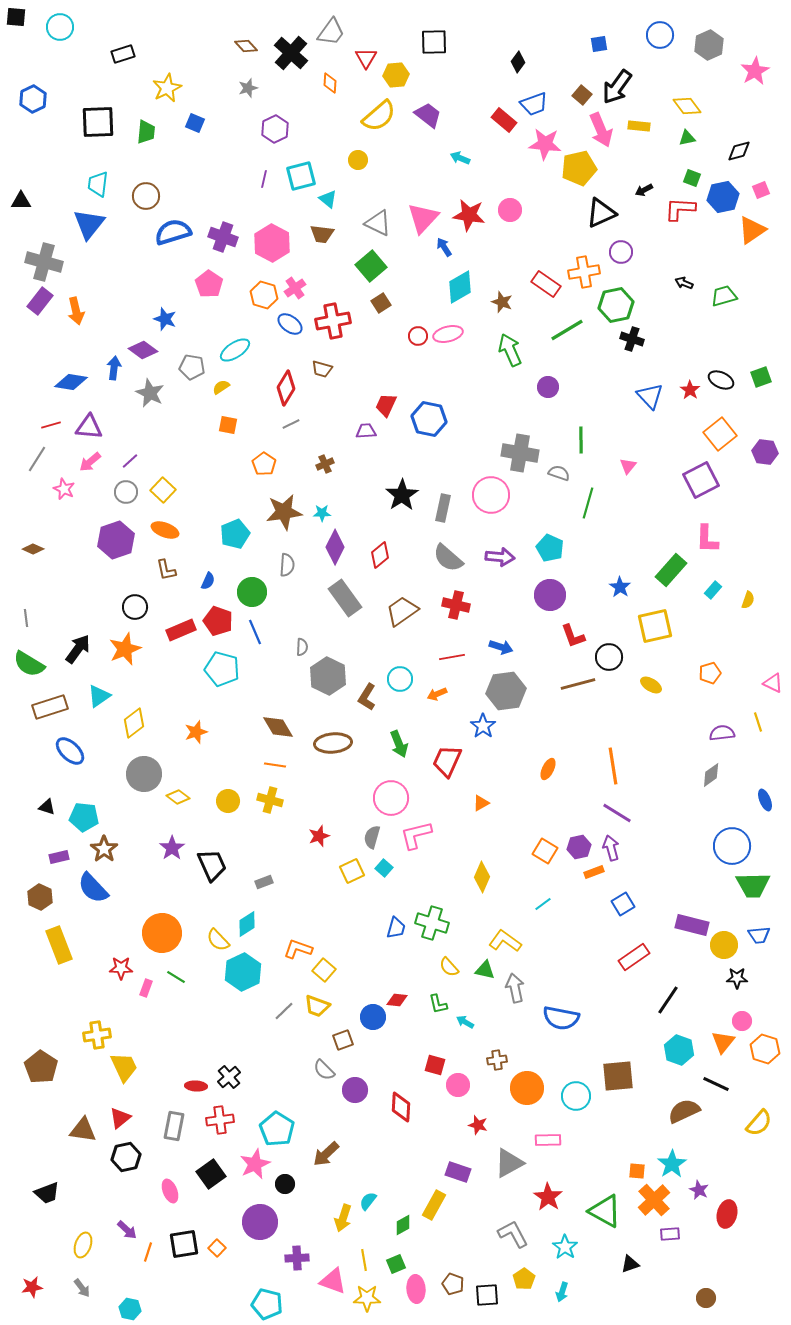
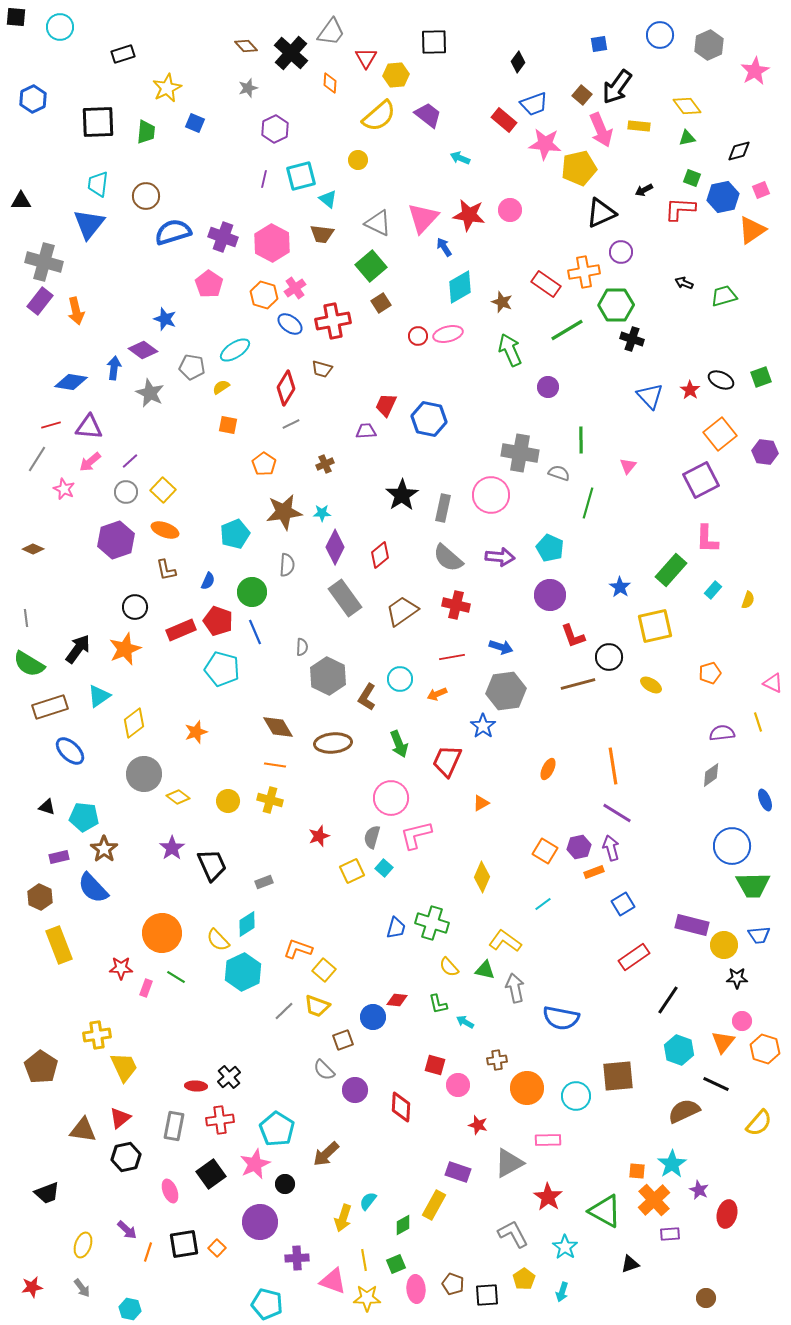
green hexagon at (616, 305): rotated 12 degrees clockwise
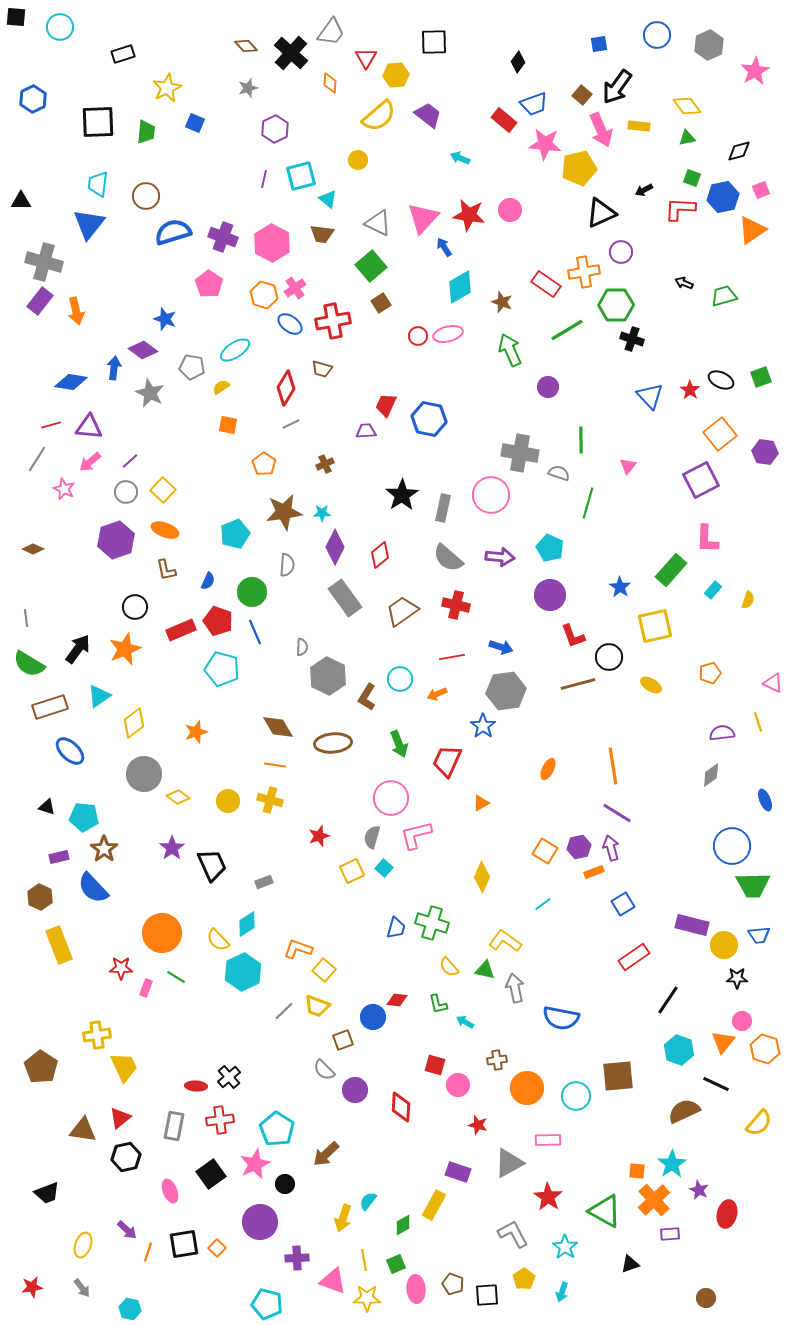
blue circle at (660, 35): moved 3 px left
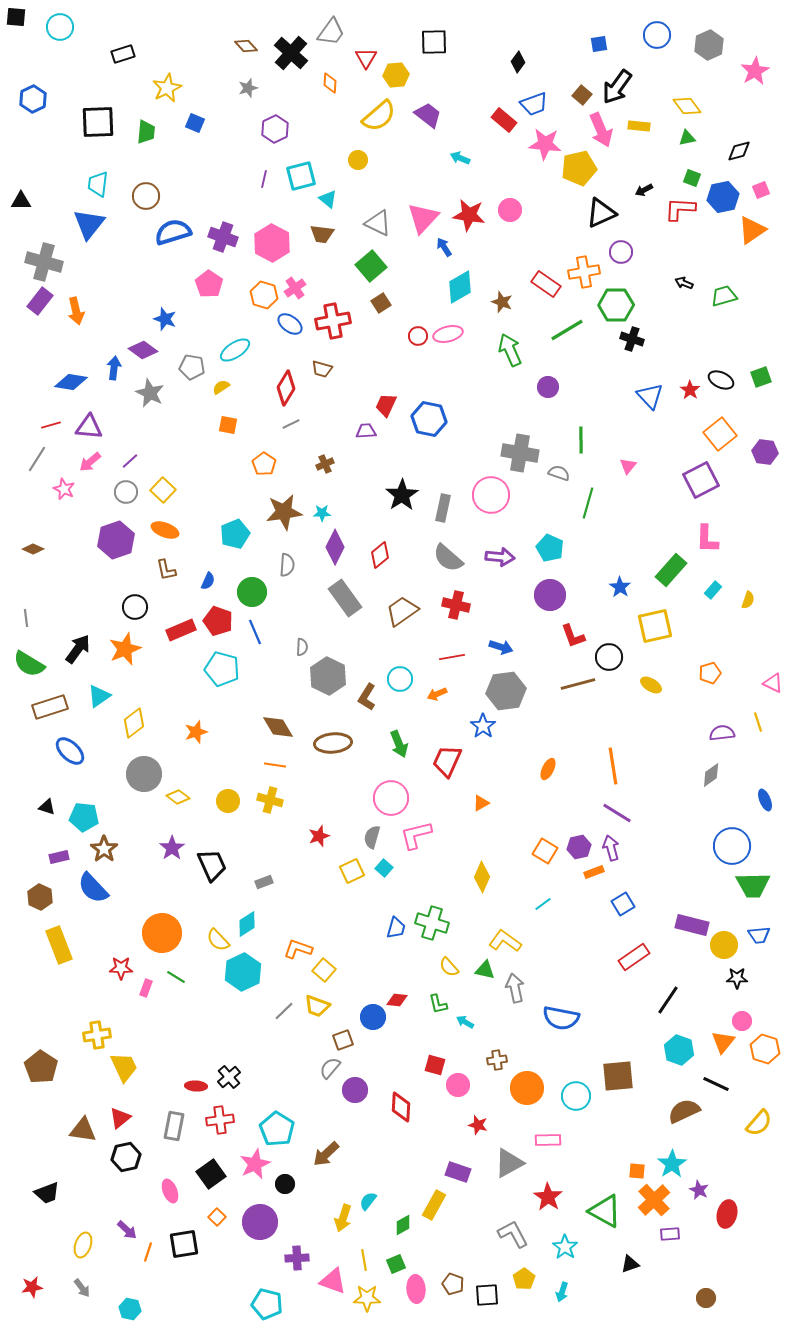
gray semicircle at (324, 1070): moved 6 px right, 2 px up; rotated 85 degrees clockwise
orange square at (217, 1248): moved 31 px up
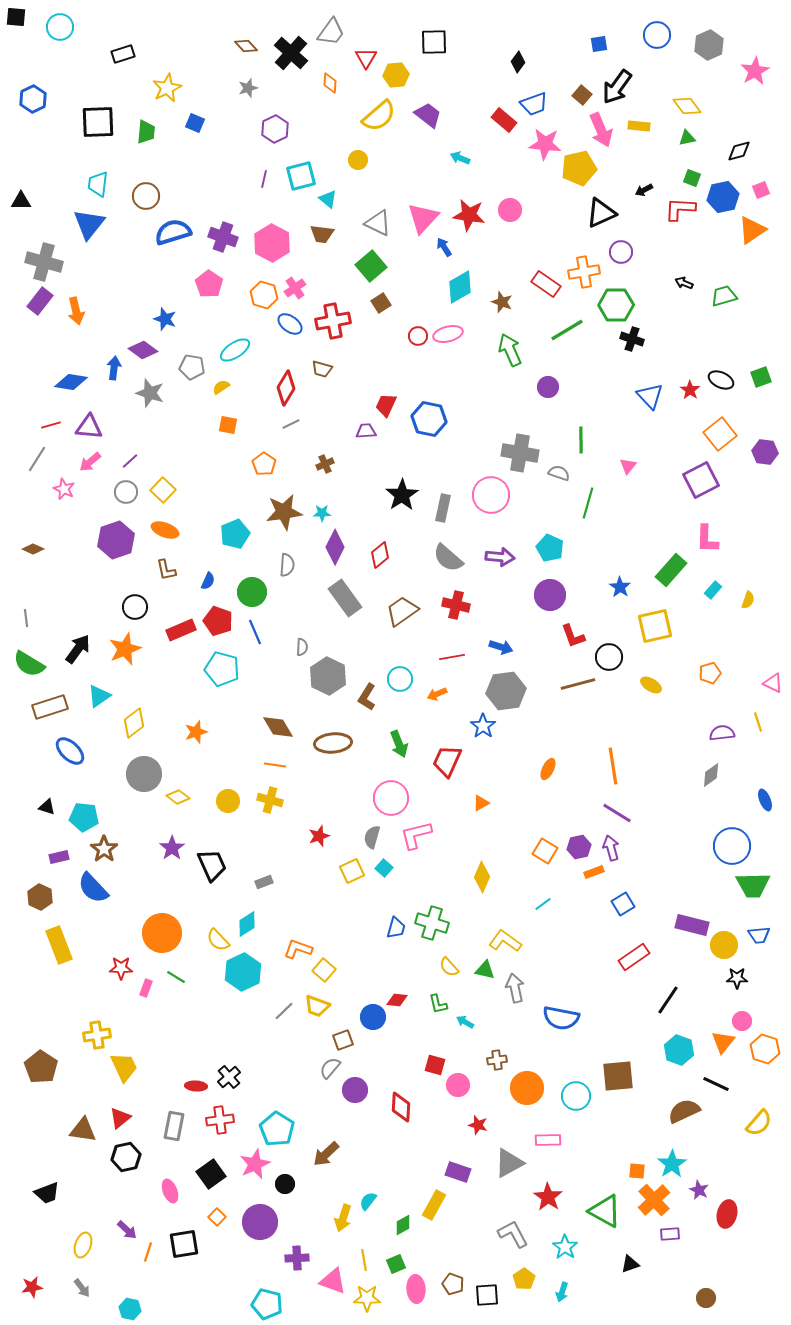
gray star at (150, 393): rotated 8 degrees counterclockwise
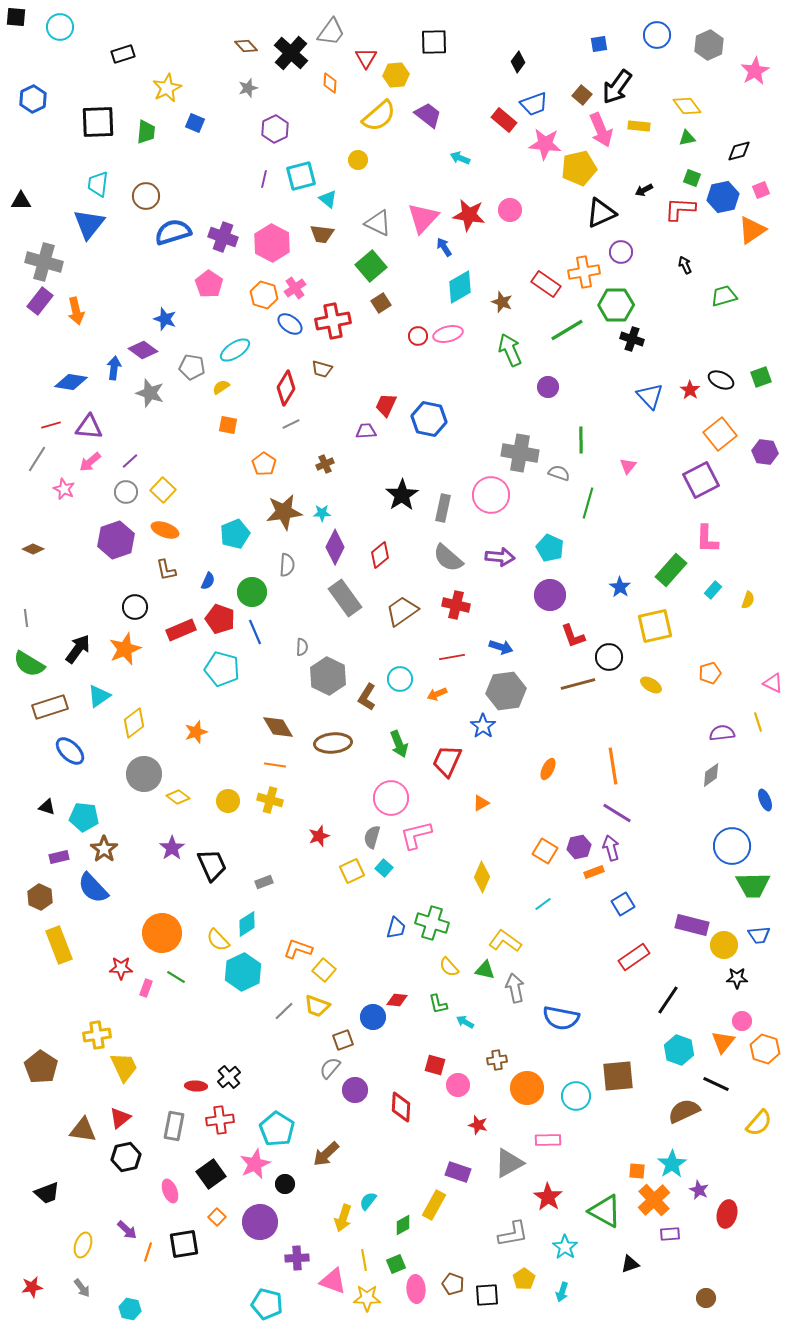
black arrow at (684, 283): moved 1 px right, 18 px up; rotated 42 degrees clockwise
red pentagon at (218, 621): moved 2 px right, 2 px up
gray L-shape at (513, 1234): rotated 108 degrees clockwise
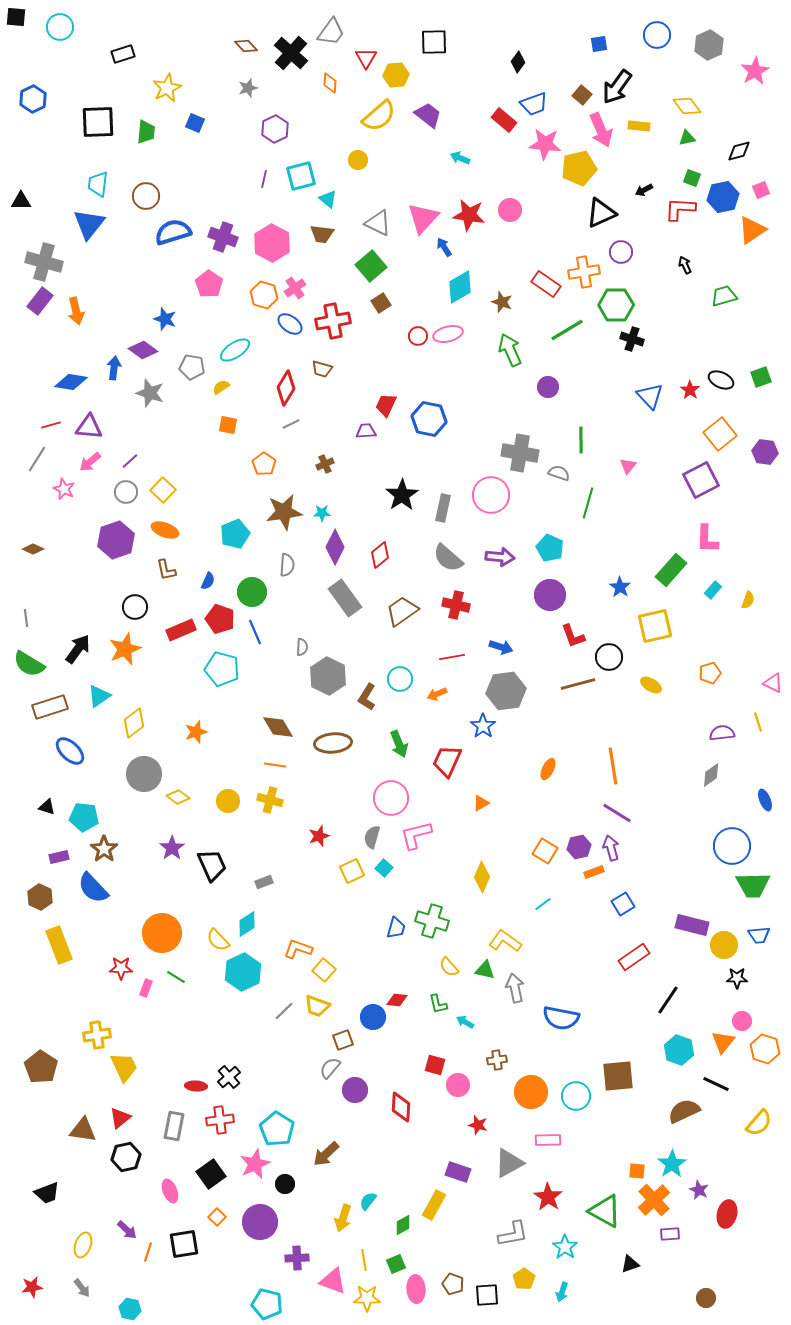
green cross at (432, 923): moved 2 px up
orange circle at (527, 1088): moved 4 px right, 4 px down
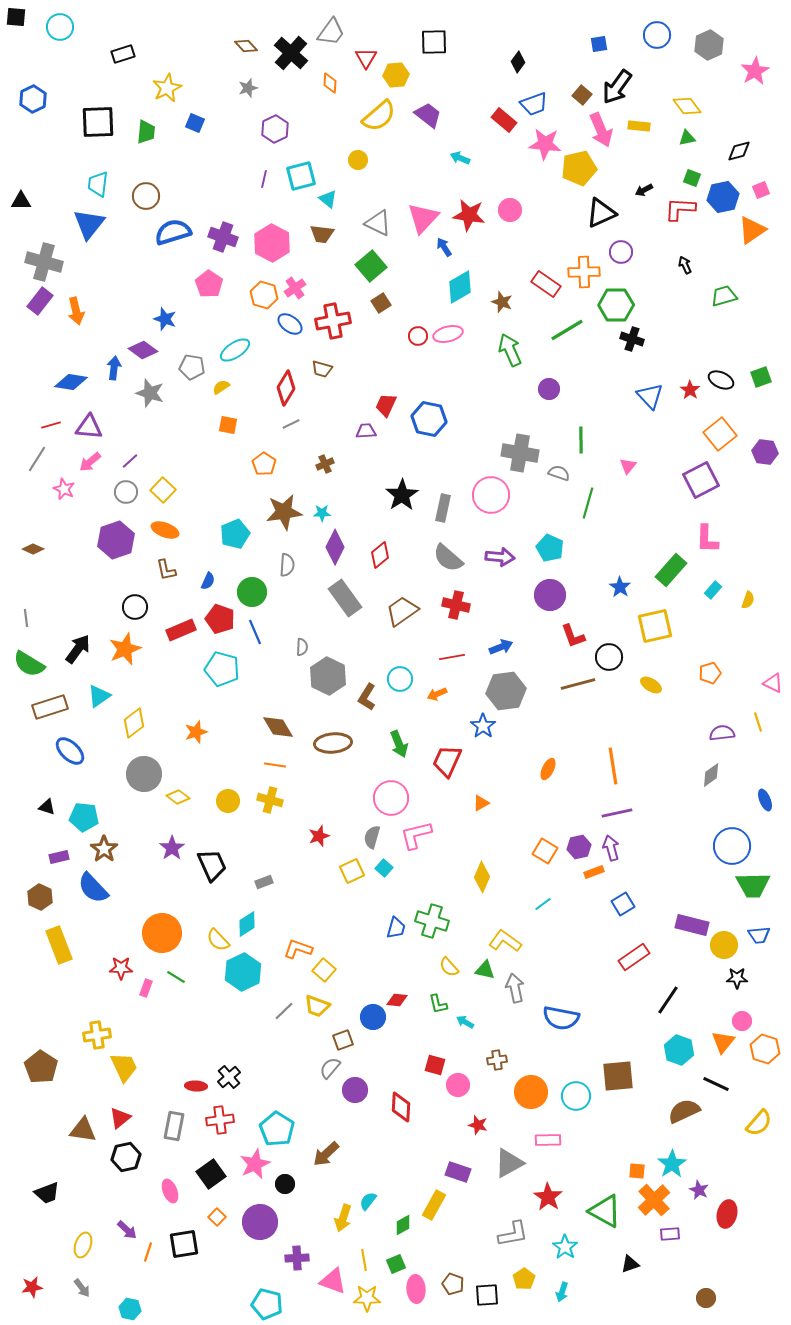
orange cross at (584, 272): rotated 8 degrees clockwise
purple circle at (548, 387): moved 1 px right, 2 px down
blue arrow at (501, 647): rotated 40 degrees counterclockwise
purple line at (617, 813): rotated 44 degrees counterclockwise
